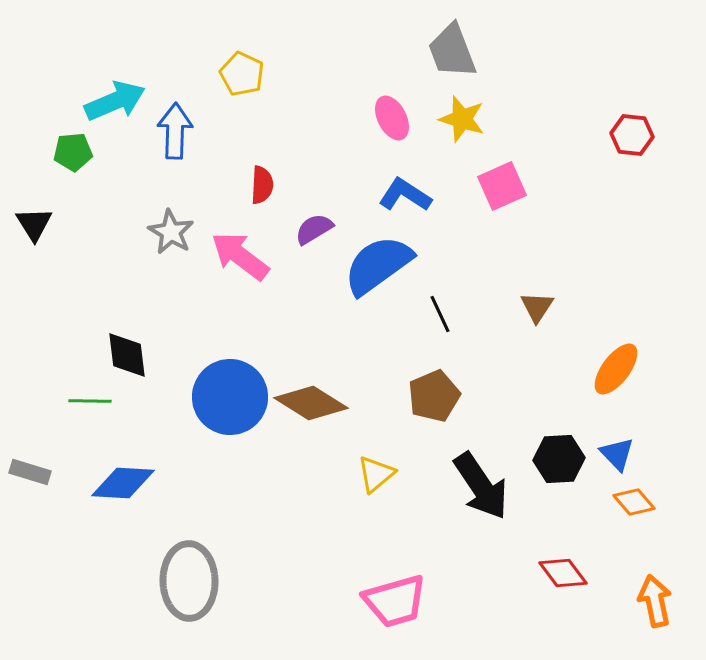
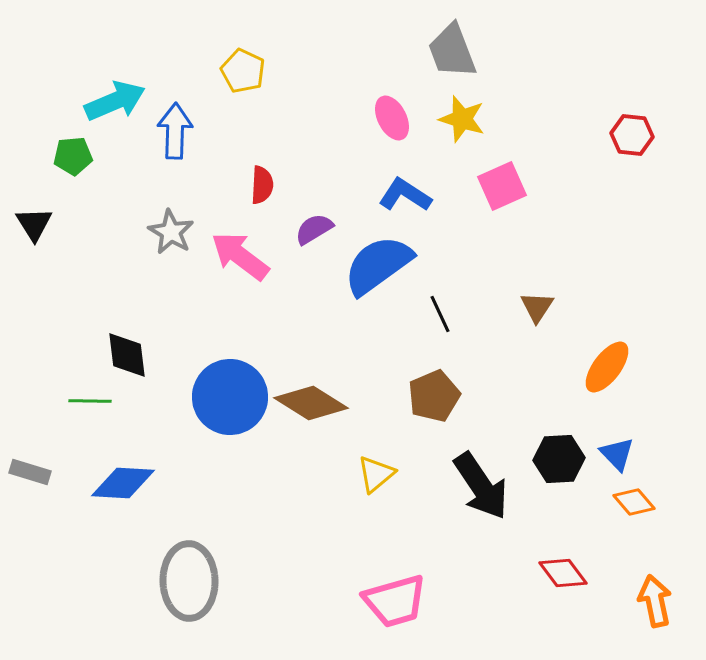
yellow pentagon: moved 1 px right, 3 px up
green pentagon: moved 4 px down
orange ellipse: moved 9 px left, 2 px up
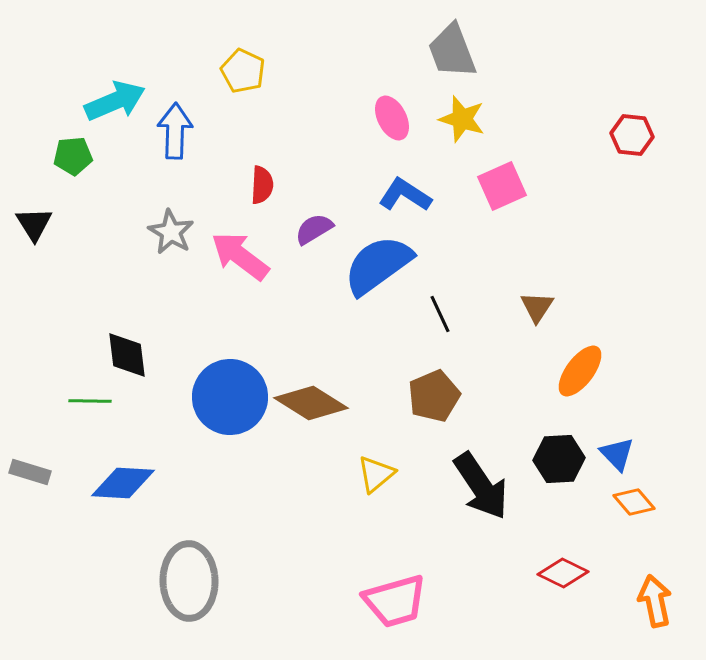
orange ellipse: moved 27 px left, 4 px down
red diamond: rotated 27 degrees counterclockwise
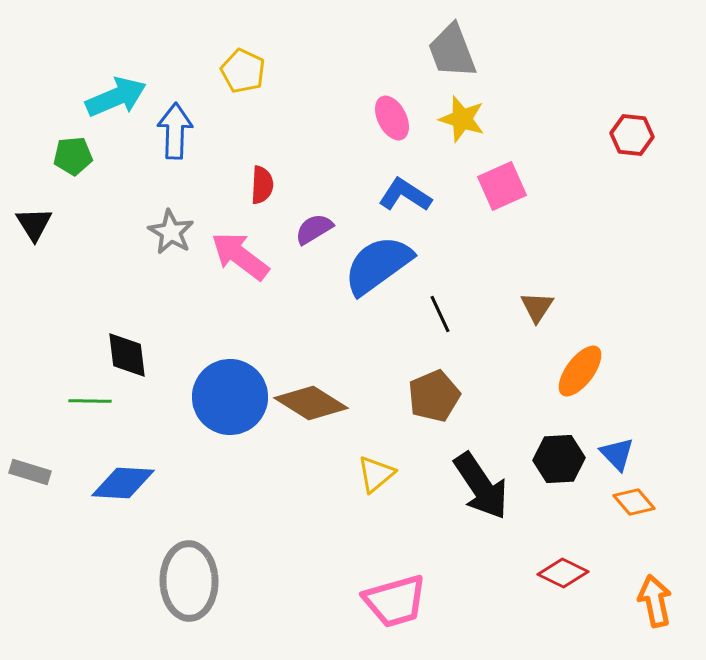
cyan arrow: moved 1 px right, 4 px up
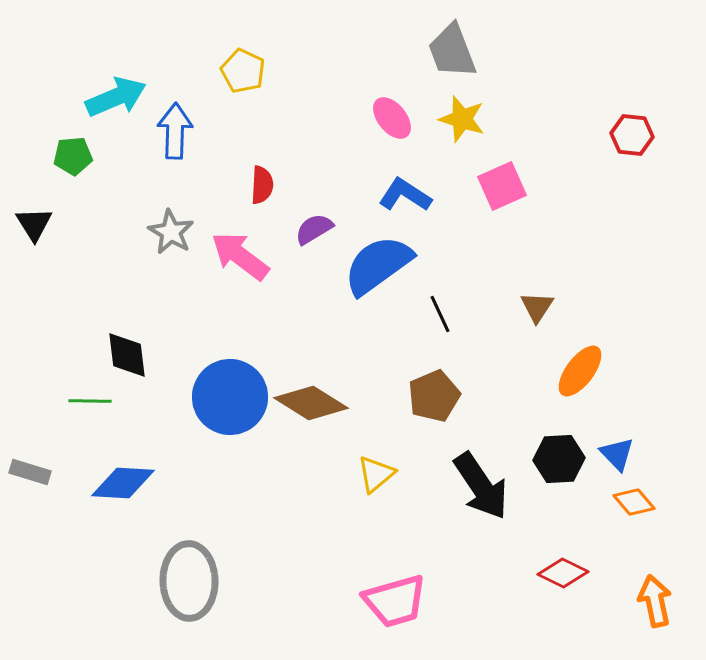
pink ellipse: rotated 12 degrees counterclockwise
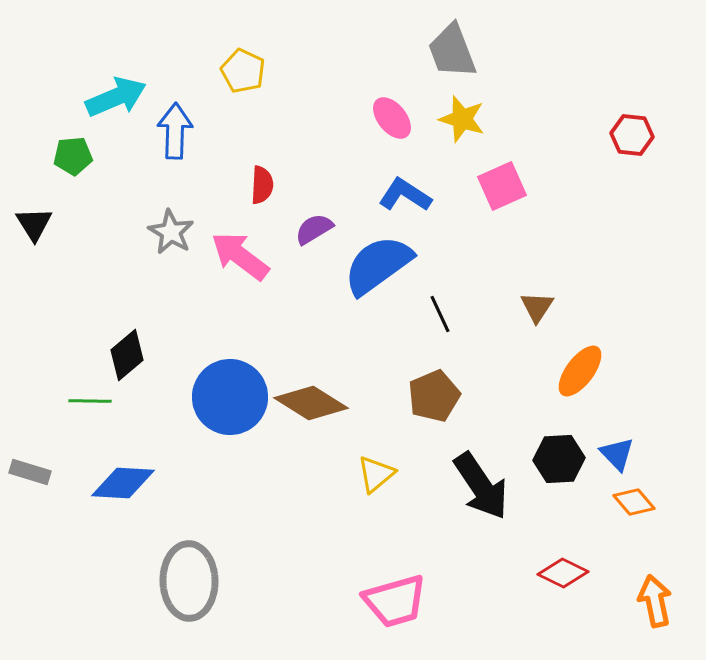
black diamond: rotated 57 degrees clockwise
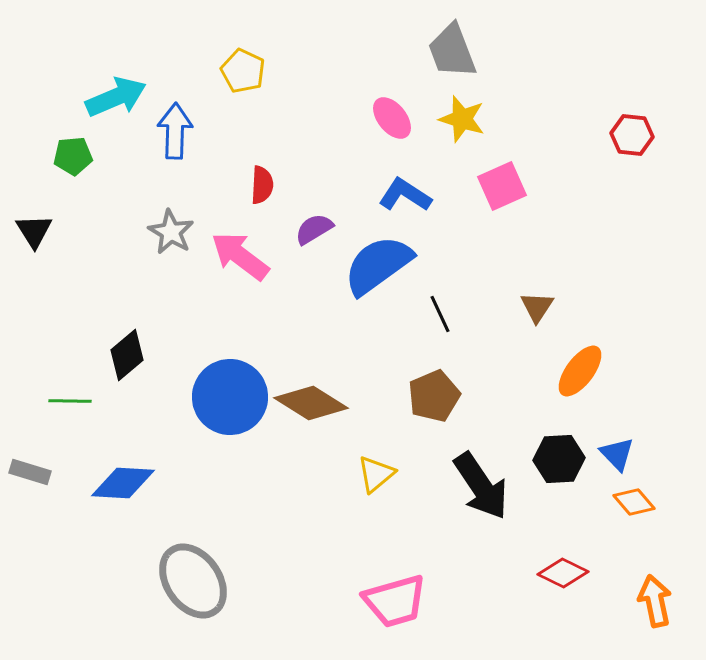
black triangle: moved 7 px down
green line: moved 20 px left
gray ellipse: moved 4 px right; rotated 34 degrees counterclockwise
